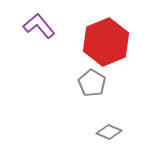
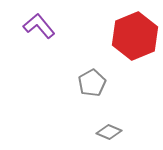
red hexagon: moved 29 px right, 6 px up
gray pentagon: rotated 12 degrees clockwise
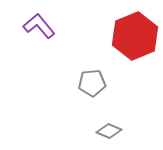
gray pentagon: rotated 24 degrees clockwise
gray diamond: moved 1 px up
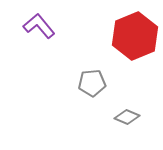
gray diamond: moved 18 px right, 14 px up
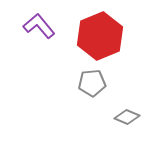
red hexagon: moved 35 px left
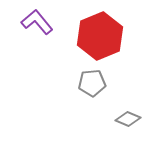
purple L-shape: moved 2 px left, 4 px up
gray diamond: moved 1 px right, 2 px down
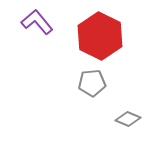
red hexagon: rotated 12 degrees counterclockwise
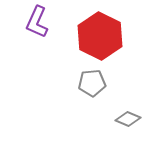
purple L-shape: rotated 116 degrees counterclockwise
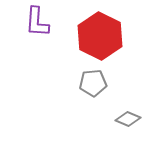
purple L-shape: rotated 20 degrees counterclockwise
gray pentagon: moved 1 px right
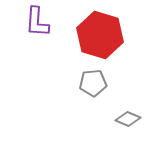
red hexagon: moved 1 px up; rotated 9 degrees counterclockwise
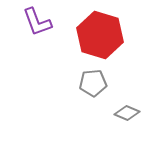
purple L-shape: rotated 24 degrees counterclockwise
gray diamond: moved 1 px left, 6 px up
